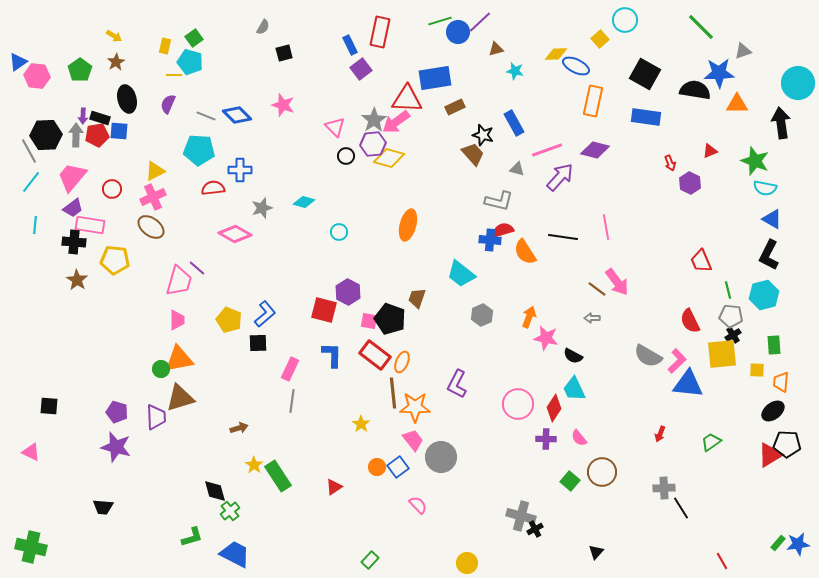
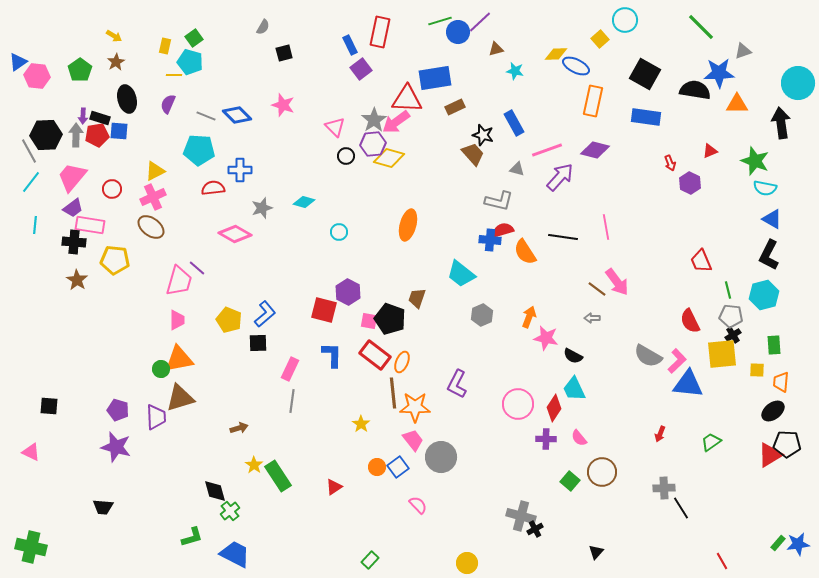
purple pentagon at (117, 412): moved 1 px right, 2 px up
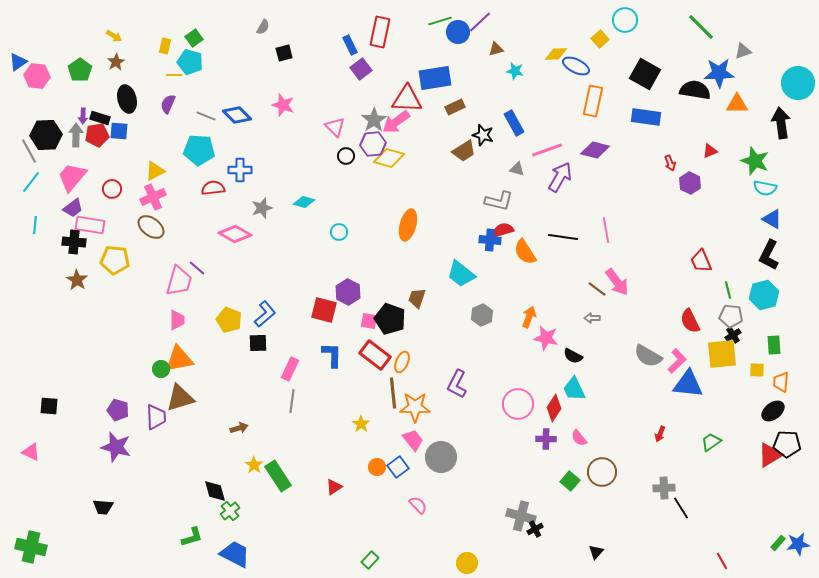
brown trapezoid at (473, 154): moved 9 px left, 3 px up; rotated 100 degrees clockwise
purple arrow at (560, 177): rotated 12 degrees counterclockwise
pink line at (606, 227): moved 3 px down
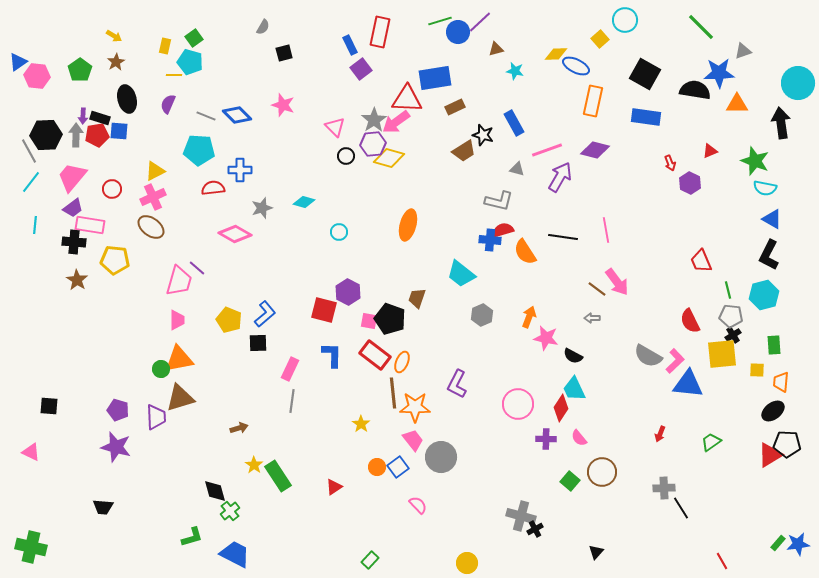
pink L-shape at (677, 361): moved 2 px left
red diamond at (554, 408): moved 7 px right
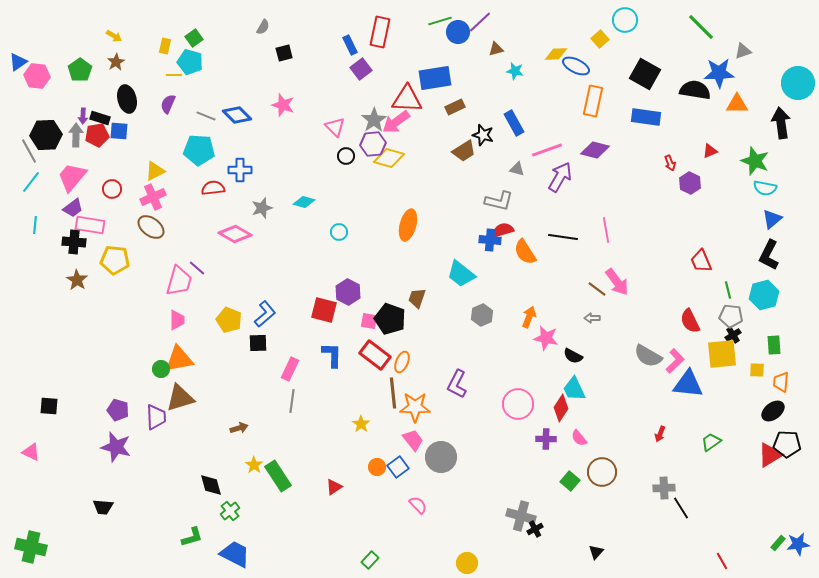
blue triangle at (772, 219): rotated 50 degrees clockwise
black diamond at (215, 491): moved 4 px left, 6 px up
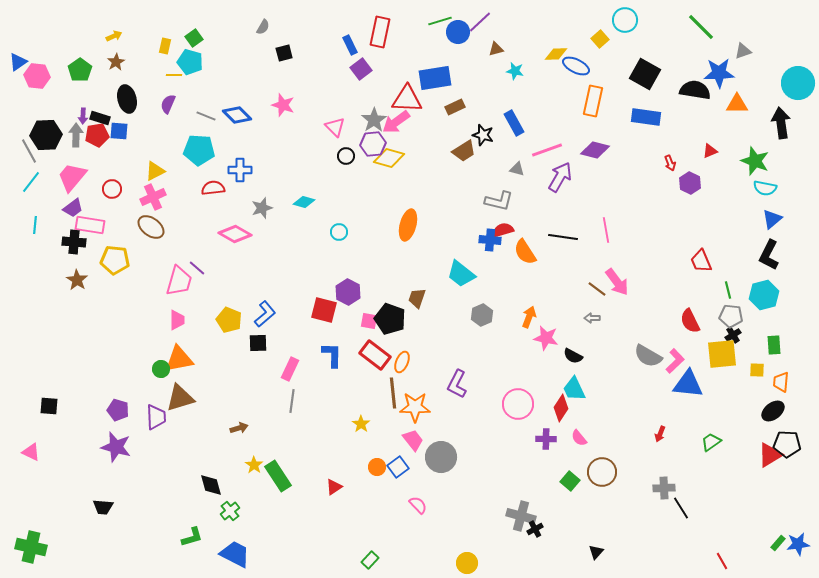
yellow arrow at (114, 36): rotated 56 degrees counterclockwise
